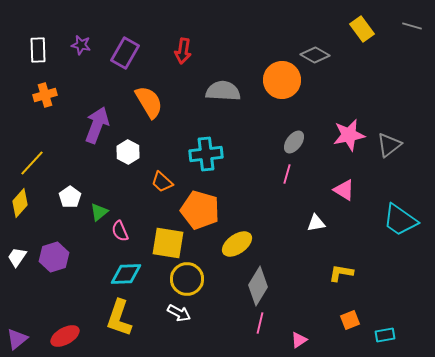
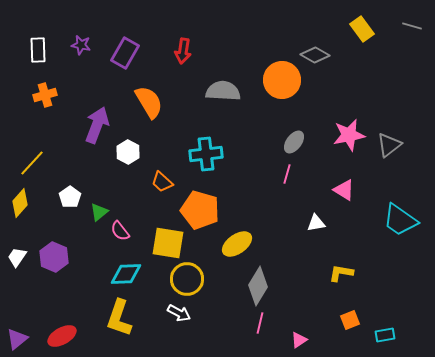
pink semicircle at (120, 231): rotated 15 degrees counterclockwise
purple hexagon at (54, 257): rotated 20 degrees counterclockwise
red ellipse at (65, 336): moved 3 px left
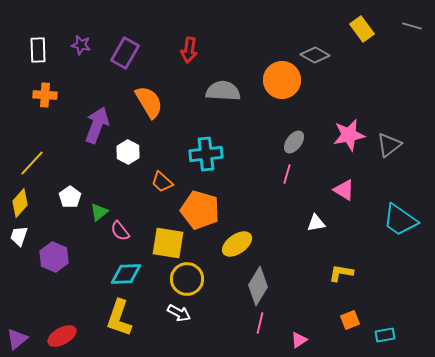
red arrow at (183, 51): moved 6 px right, 1 px up
orange cross at (45, 95): rotated 20 degrees clockwise
white trapezoid at (17, 257): moved 2 px right, 21 px up; rotated 15 degrees counterclockwise
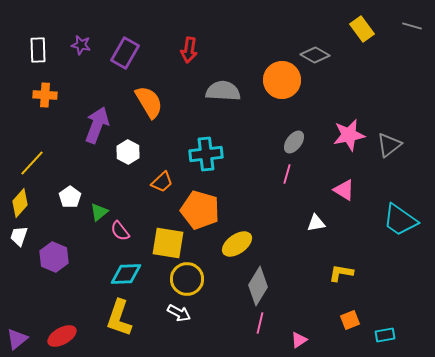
orange trapezoid at (162, 182): rotated 85 degrees counterclockwise
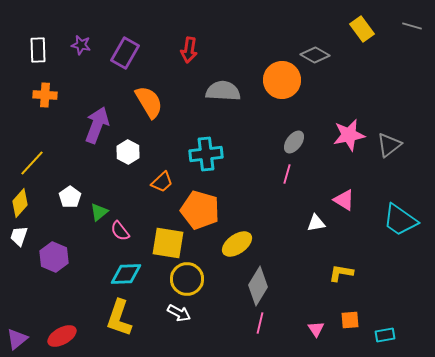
pink triangle at (344, 190): moved 10 px down
orange square at (350, 320): rotated 18 degrees clockwise
pink triangle at (299, 340): moved 17 px right, 11 px up; rotated 30 degrees counterclockwise
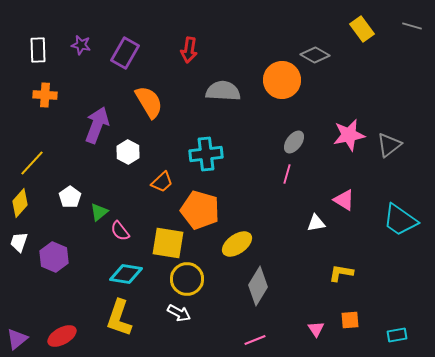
white trapezoid at (19, 236): moved 6 px down
cyan diamond at (126, 274): rotated 12 degrees clockwise
pink line at (260, 323): moved 5 px left, 17 px down; rotated 55 degrees clockwise
cyan rectangle at (385, 335): moved 12 px right
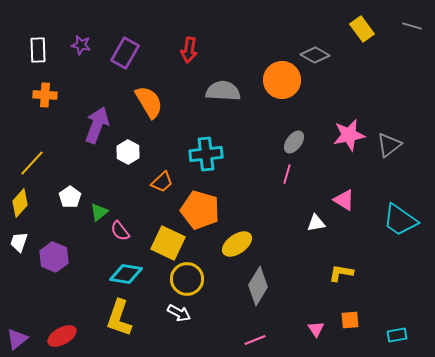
yellow square at (168, 243): rotated 16 degrees clockwise
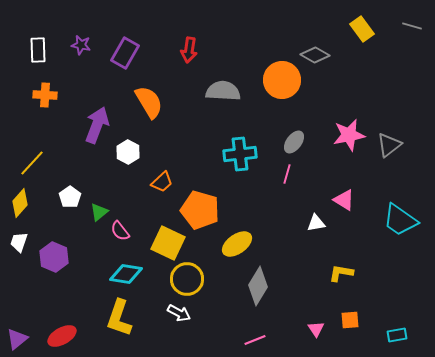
cyan cross at (206, 154): moved 34 px right
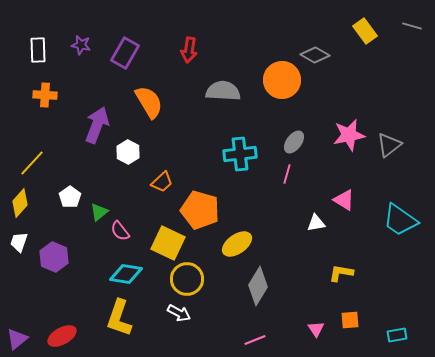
yellow rectangle at (362, 29): moved 3 px right, 2 px down
